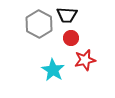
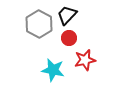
black trapezoid: rotated 130 degrees clockwise
red circle: moved 2 px left
cyan star: rotated 20 degrees counterclockwise
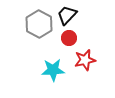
cyan star: rotated 15 degrees counterclockwise
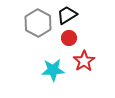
black trapezoid: rotated 15 degrees clockwise
gray hexagon: moved 1 px left, 1 px up
red star: moved 1 px left, 1 px down; rotated 20 degrees counterclockwise
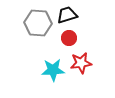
black trapezoid: rotated 15 degrees clockwise
gray hexagon: rotated 24 degrees counterclockwise
red star: moved 3 px left, 2 px down; rotated 25 degrees clockwise
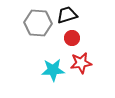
red circle: moved 3 px right
